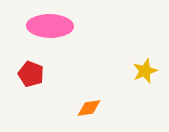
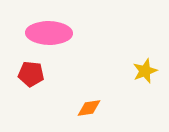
pink ellipse: moved 1 px left, 7 px down
red pentagon: rotated 15 degrees counterclockwise
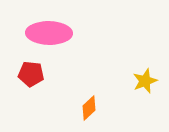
yellow star: moved 10 px down
orange diamond: rotated 35 degrees counterclockwise
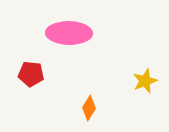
pink ellipse: moved 20 px right
orange diamond: rotated 15 degrees counterclockwise
